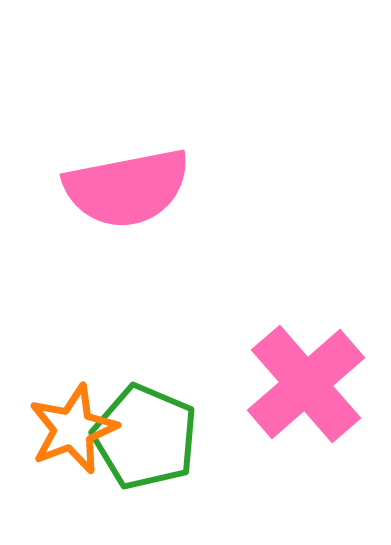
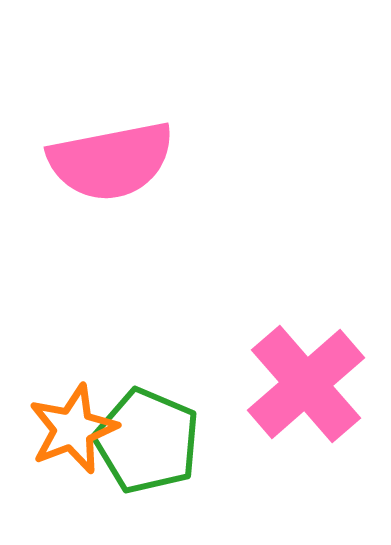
pink semicircle: moved 16 px left, 27 px up
green pentagon: moved 2 px right, 4 px down
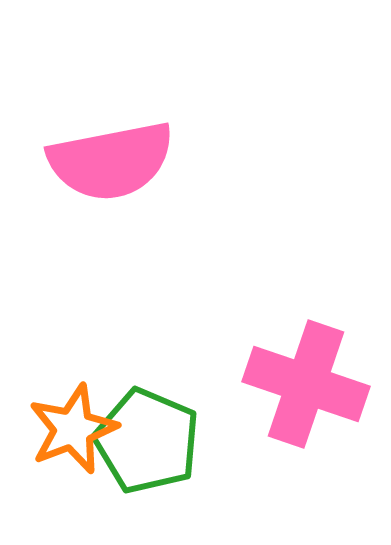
pink cross: rotated 30 degrees counterclockwise
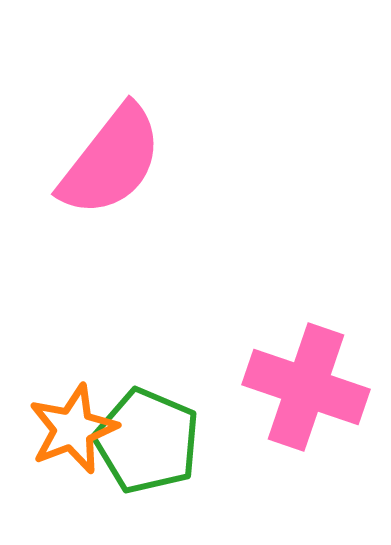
pink semicircle: rotated 41 degrees counterclockwise
pink cross: moved 3 px down
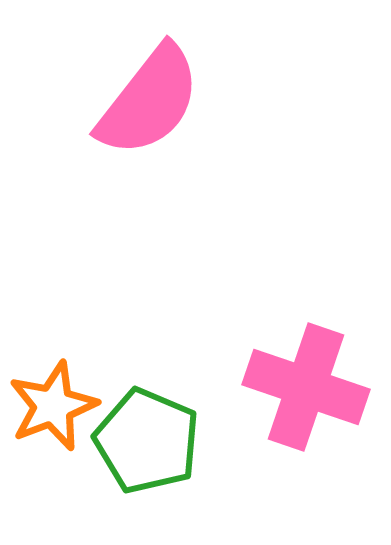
pink semicircle: moved 38 px right, 60 px up
orange star: moved 20 px left, 23 px up
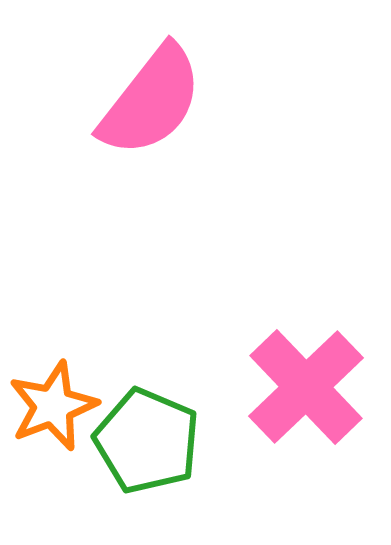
pink semicircle: moved 2 px right
pink cross: rotated 27 degrees clockwise
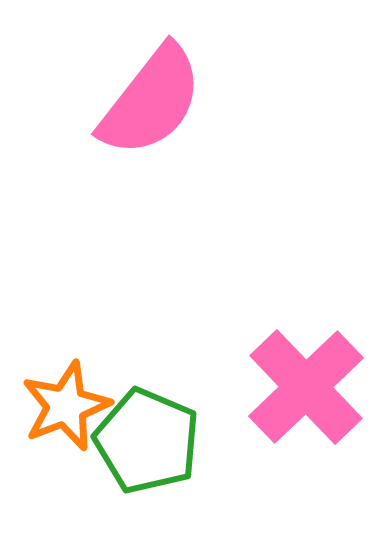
orange star: moved 13 px right
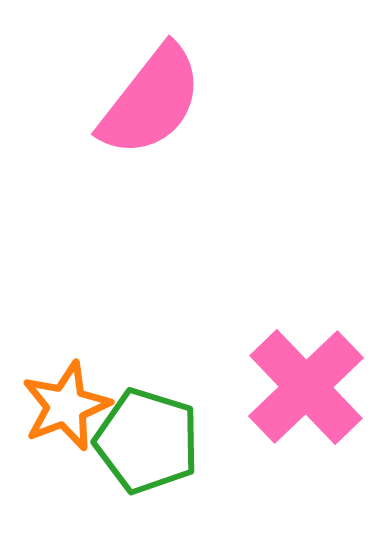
green pentagon: rotated 6 degrees counterclockwise
